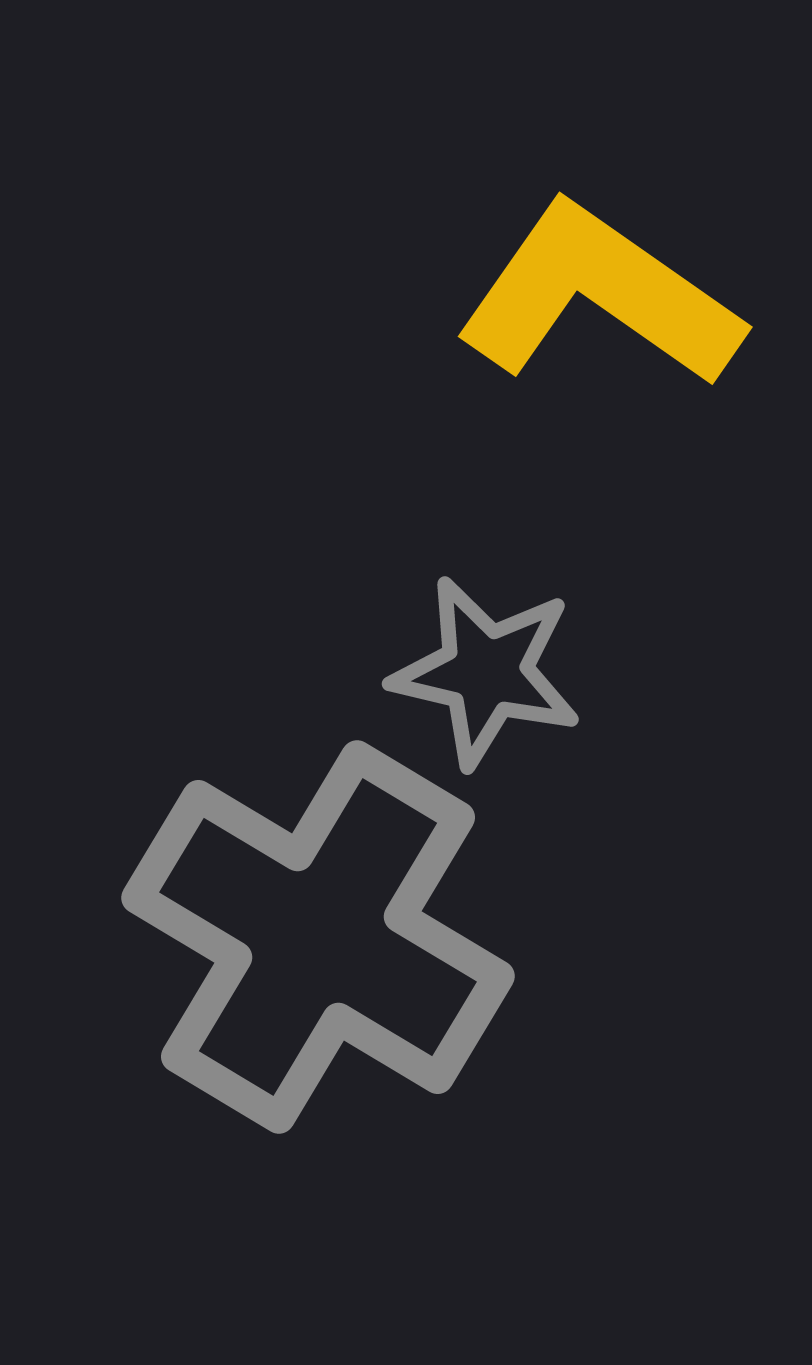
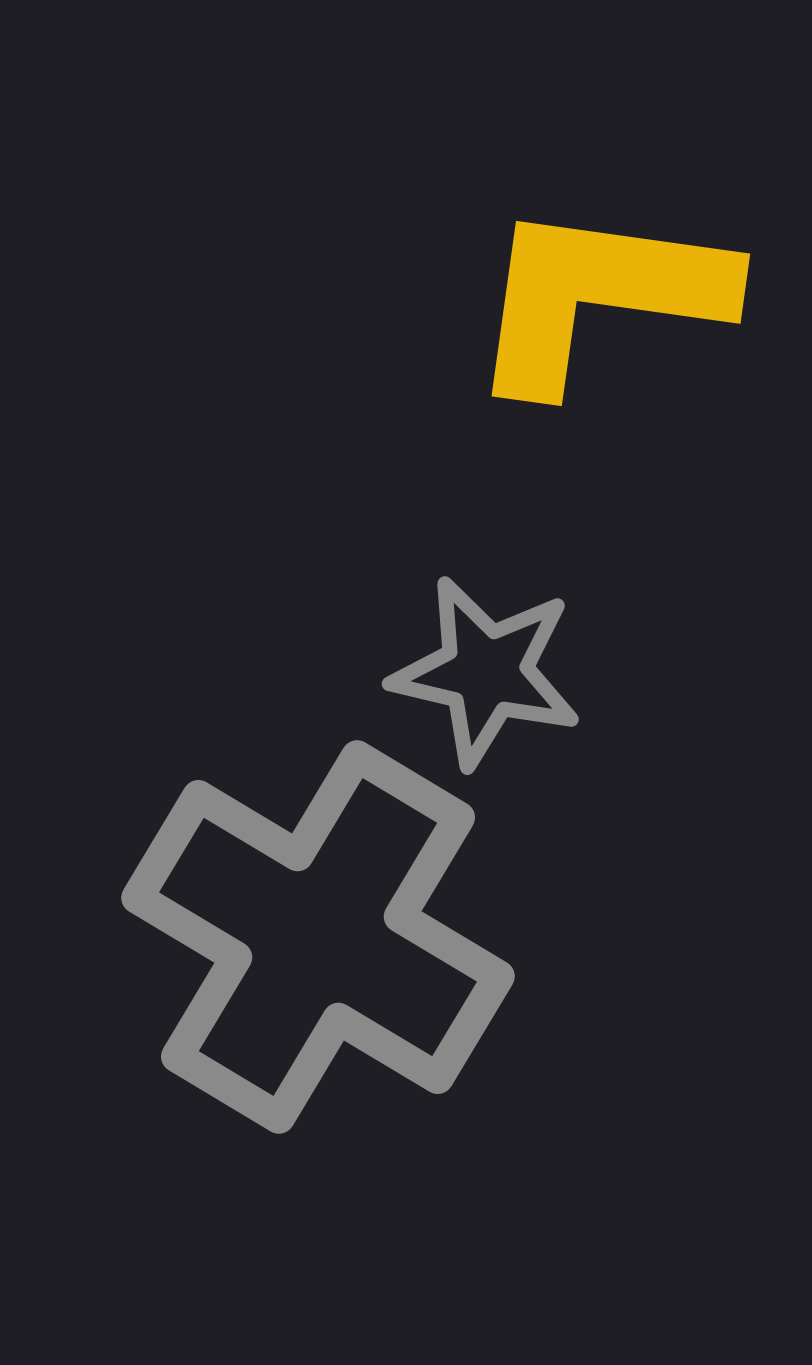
yellow L-shape: rotated 27 degrees counterclockwise
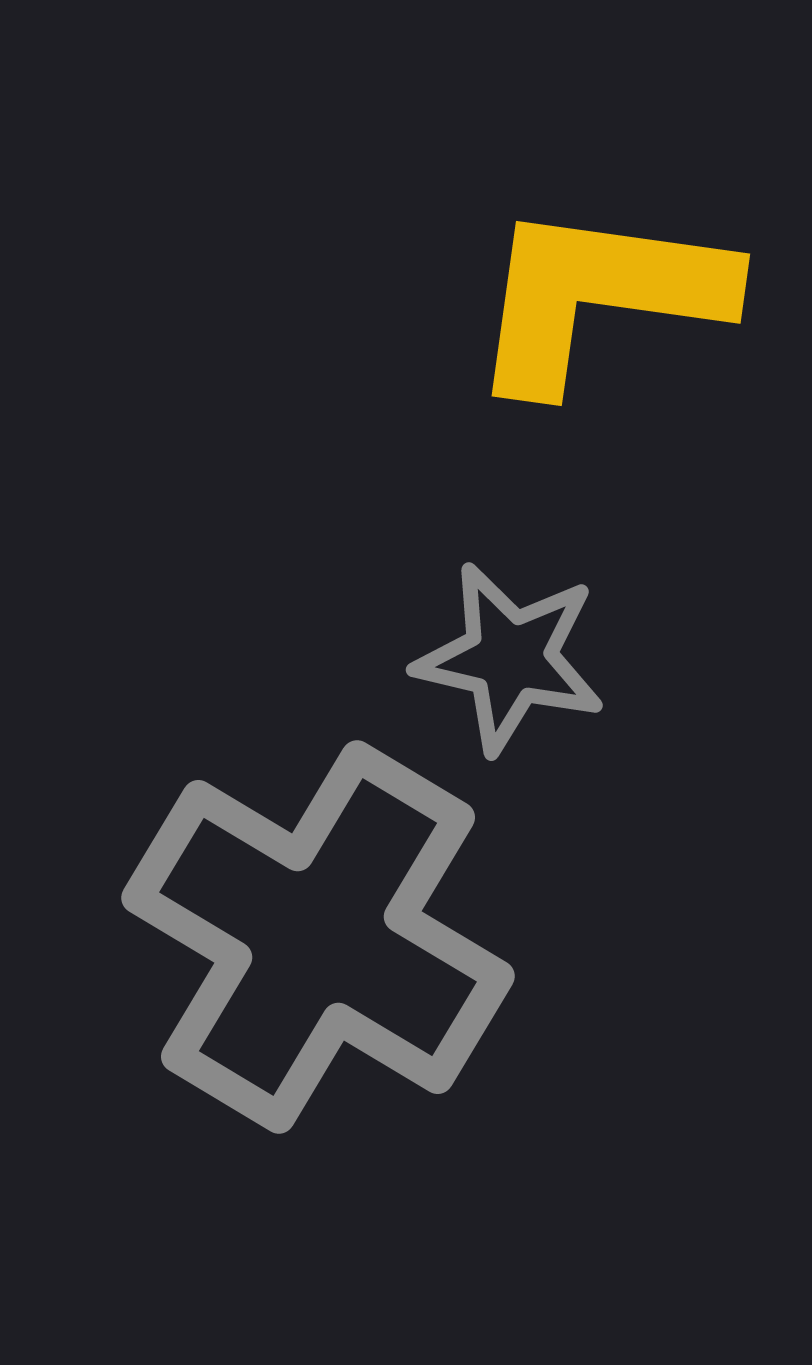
gray star: moved 24 px right, 14 px up
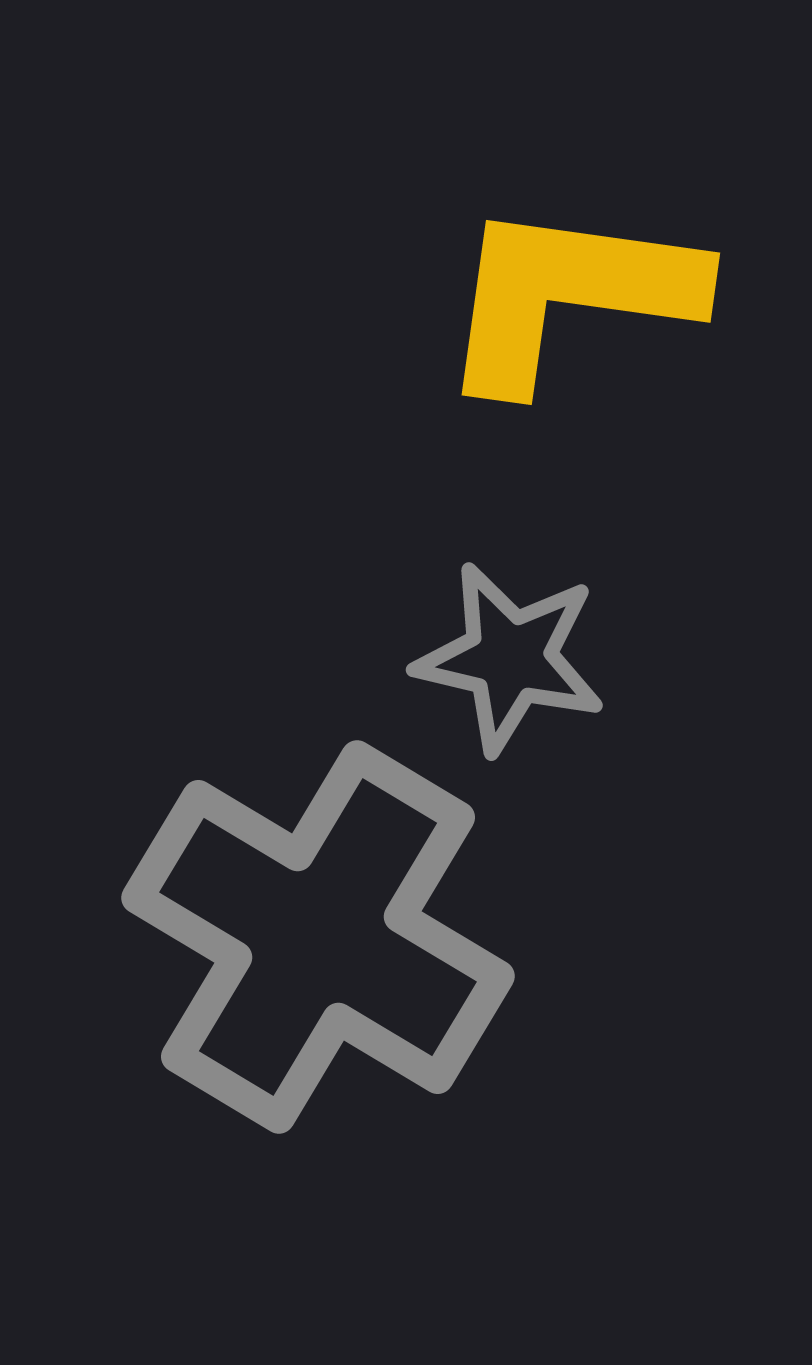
yellow L-shape: moved 30 px left, 1 px up
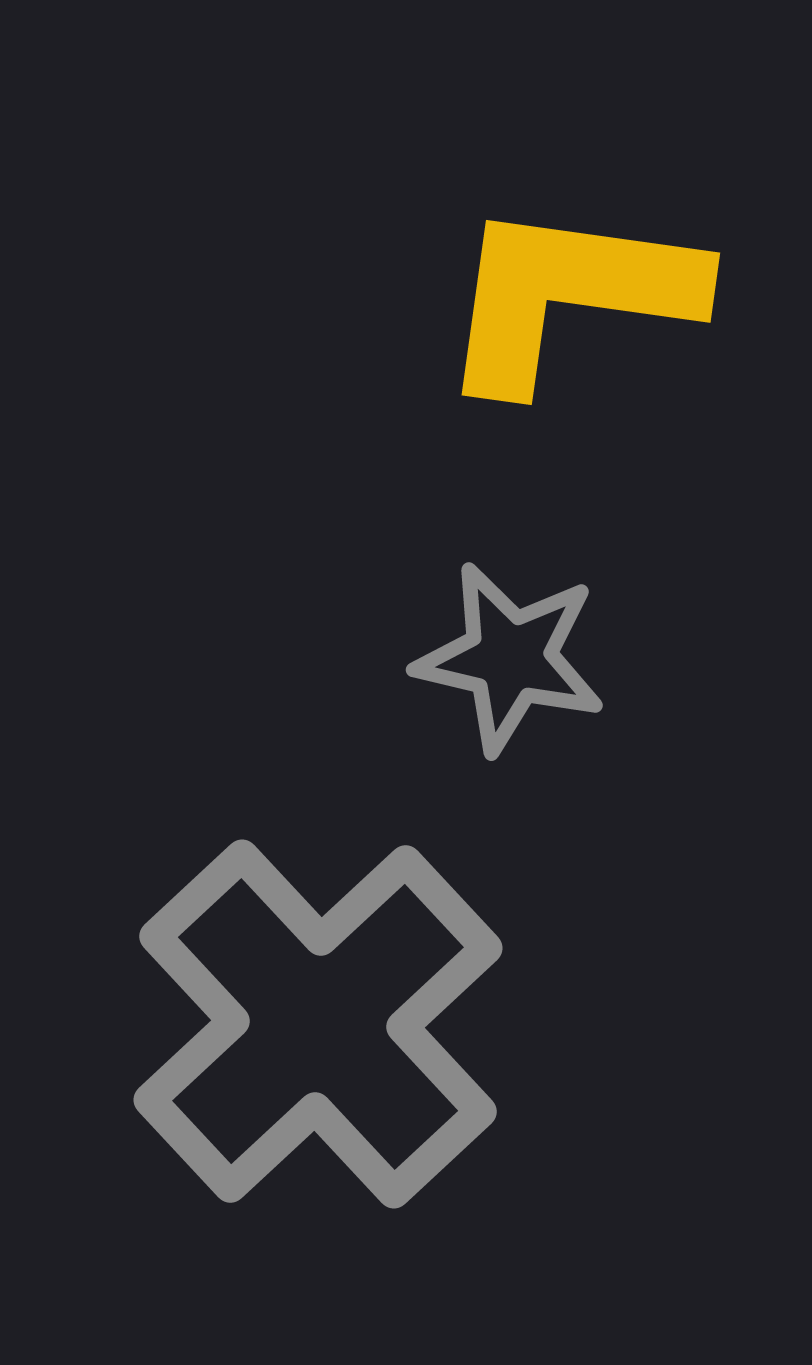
gray cross: moved 87 px down; rotated 16 degrees clockwise
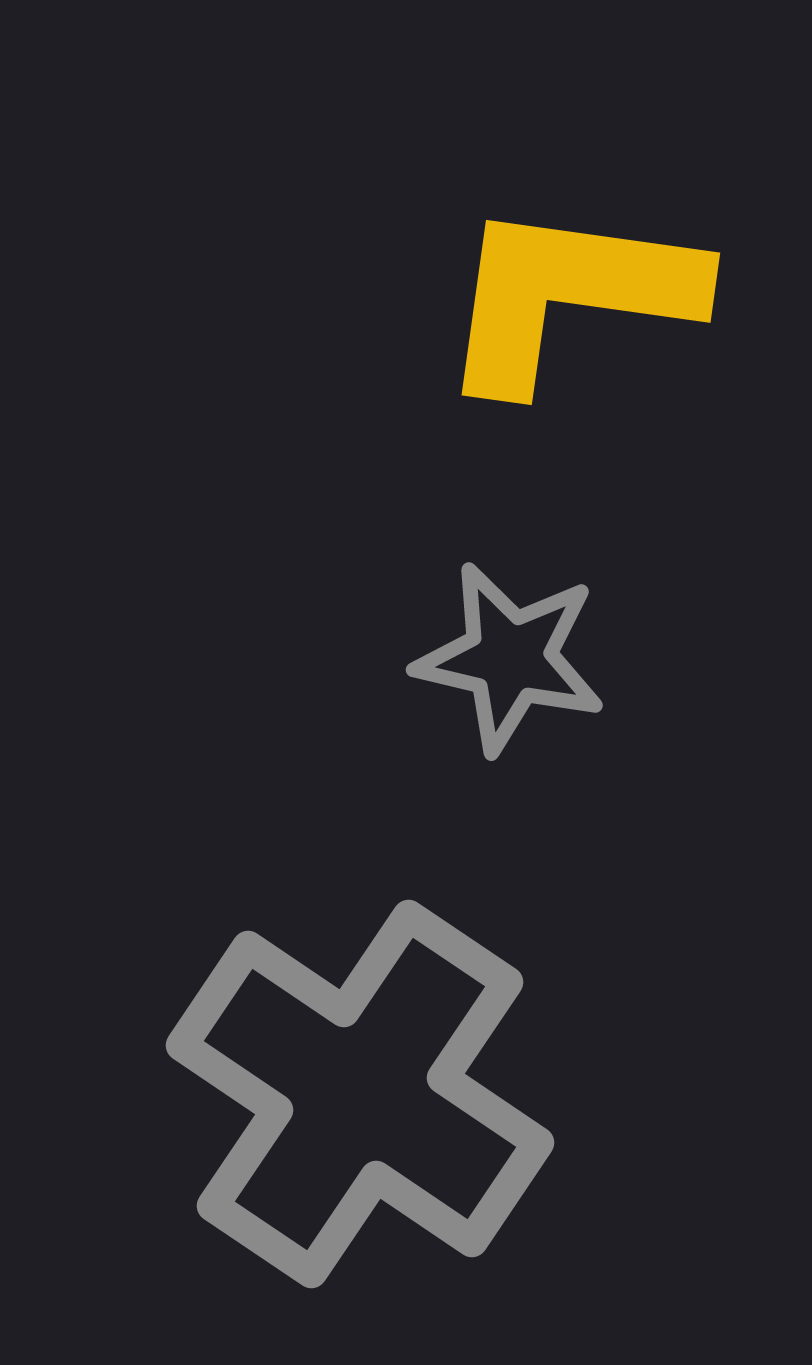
gray cross: moved 42 px right, 70 px down; rotated 13 degrees counterclockwise
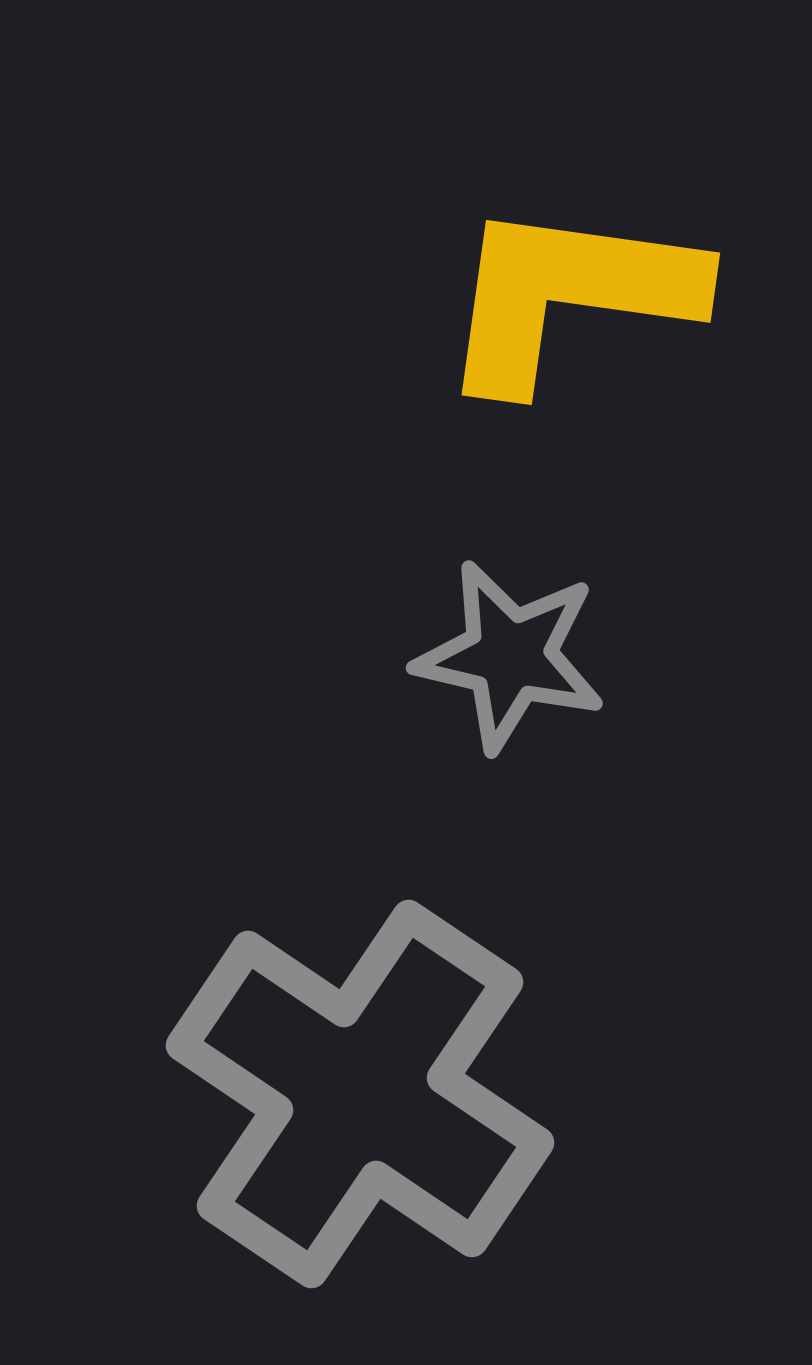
gray star: moved 2 px up
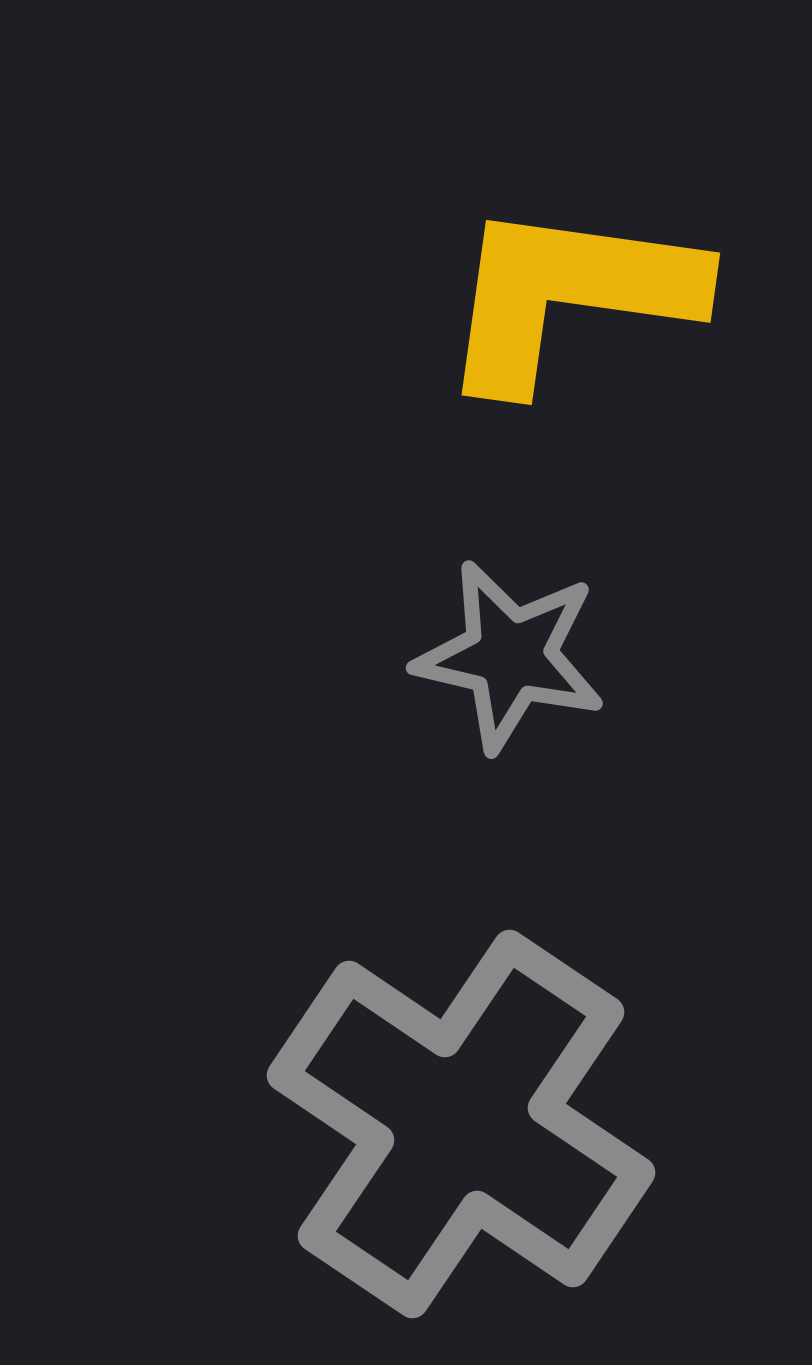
gray cross: moved 101 px right, 30 px down
